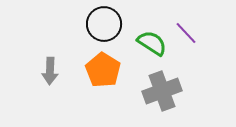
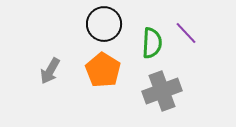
green semicircle: rotated 60 degrees clockwise
gray arrow: rotated 28 degrees clockwise
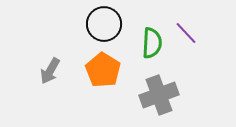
gray cross: moved 3 px left, 4 px down
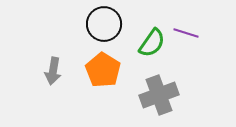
purple line: rotated 30 degrees counterclockwise
green semicircle: rotated 32 degrees clockwise
gray arrow: moved 3 px right; rotated 20 degrees counterclockwise
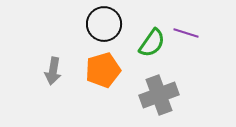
orange pentagon: rotated 24 degrees clockwise
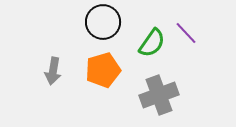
black circle: moved 1 px left, 2 px up
purple line: rotated 30 degrees clockwise
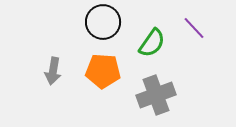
purple line: moved 8 px right, 5 px up
orange pentagon: moved 1 px down; rotated 20 degrees clockwise
gray cross: moved 3 px left
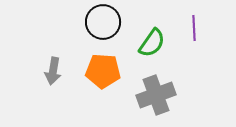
purple line: rotated 40 degrees clockwise
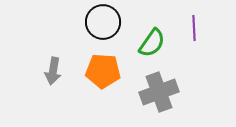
gray cross: moved 3 px right, 3 px up
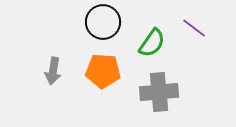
purple line: rotated 50 degrees counterclockwise
gray cross: rotated 15 degrees clockwise
